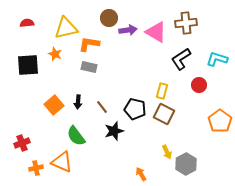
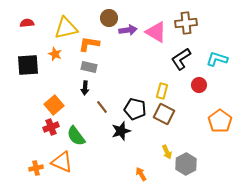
black arrow: moved 7 px right, 14 px up
black star: moved 7 px right
red cross: moved 29 px right, 16 px up
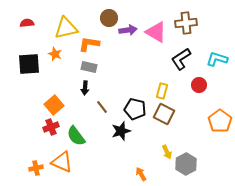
black square: moved 1 px right, 1 px up
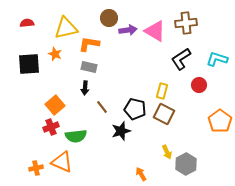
pink triangle: moved 1 px left, 1 px up
orange square: moved 1 px right
green semicircle: rotated 60 degrees counterclockwise
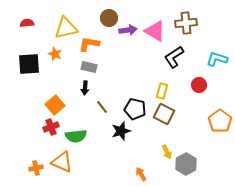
black L-shape: moved 7 px left, 2 px up
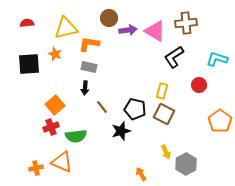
yellow arrow: moved 1 px left
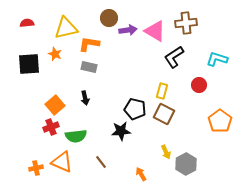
black arrow: moved 10 px down; rotated 16 degrees counterclockwise
brown line: moved 1 px left, 55 px down
black star: rotated 12 degrees clockwise
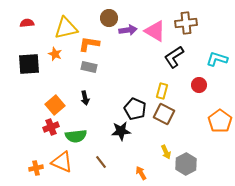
black pentagon: rotated 10 degrees clockwise
orange arrow: moved 1 px up
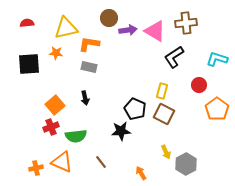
orange star: moved 1 px right, 1 px up; rotated 16 degrees counterclockwise
orange pentagon: moved 3 px left, 12 px up
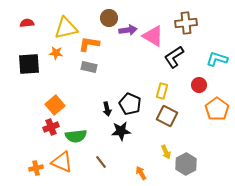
pink triangle: moved 2 px left, 5 px down
black arrow: moved 22 px right, 11 px down
black pentagon: moved 5 px left, 5 px up
brown square: moved 3 px right, 2 px down
